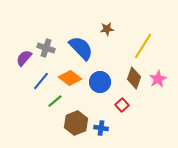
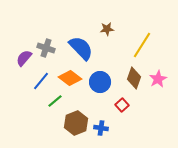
yellow line: moved 1 px left, 1 px up
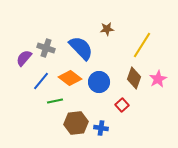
blue circle: moved 1 px left
green line: rotated 28 degrees clockwise
brown hexagon: rotated 15 degrees clockwise
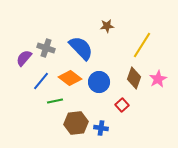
brown star: moved 3 px up
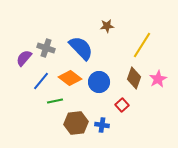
blue cross: moved 1 px right, 3 px up
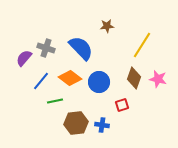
pink star: rotated 30 degrees counterclockwise
red square: rotated 24 degrees clockwise
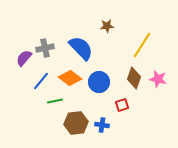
gray cross: moved 1 px left; rotated 30 degrees counterclockwise
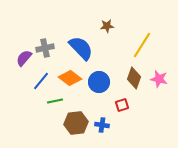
pink star: moved 1 px right
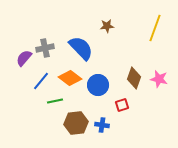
yellow line: moved 13 px right, 17 px up; rotated 12 degrees counterclockwise
blue circle: moved 1 px left, 3 px down
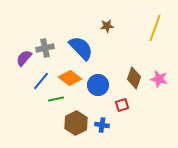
green line: moved 1 px right, 2 px up
brown hexagon: rotated 20 degrees counterclockwise
